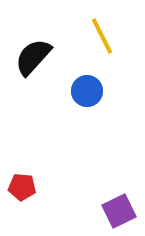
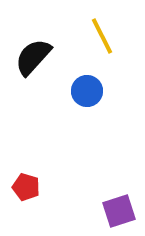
red pentagon: moved 4 px right; rotated 12 degrees clockwise
purple square: rotated 8 degrees clockwise
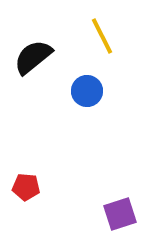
black semicircle: rotated 9 degrees clockwise
red pentagon: rotated 12 degrees counterclockwise
purple square: moved 1 px right, 3 px down
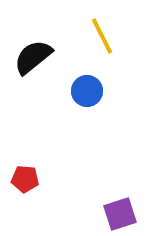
red pentagon: moved 1 px left, 8 px up
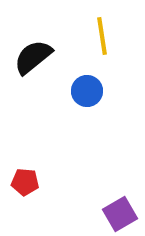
yellow line: rotated 18 degrees clockwise
red pentagon: moved 3 px down
purple square: rotated 12 degrees counterclockwise
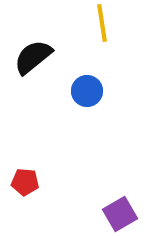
yellow line: moved 13 px up
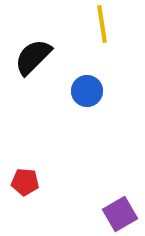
yellow line: moved 1 px down
black semicircle: rotated 6 degrees counterclockwise
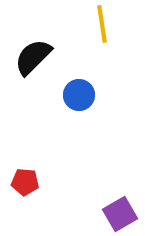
blue circle: moved 8 px left, 4 px down
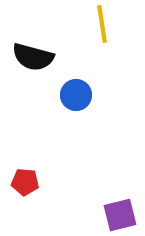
black semicircle: rotated 120 degrees counterclockwise
blue circle: moved 3 px left
purple square: moved 1 px down; rotated 16 degrees clockwise
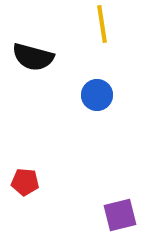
blue circle: moved 21 px right
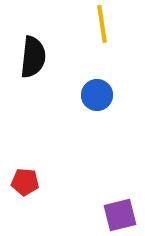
black semicircle: rotated 99 degrees counterclockwise
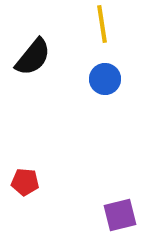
black semicircle: rotated 33 degrees clockwise
blue circle: moved 8 px right, 16 px up
